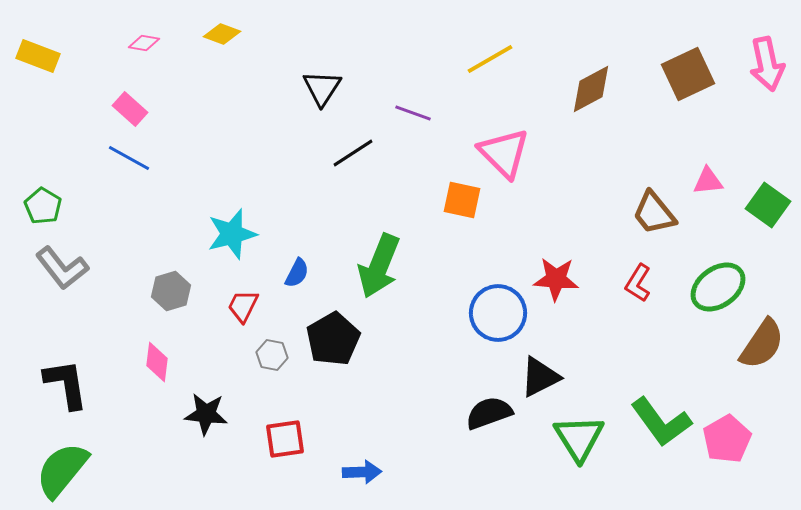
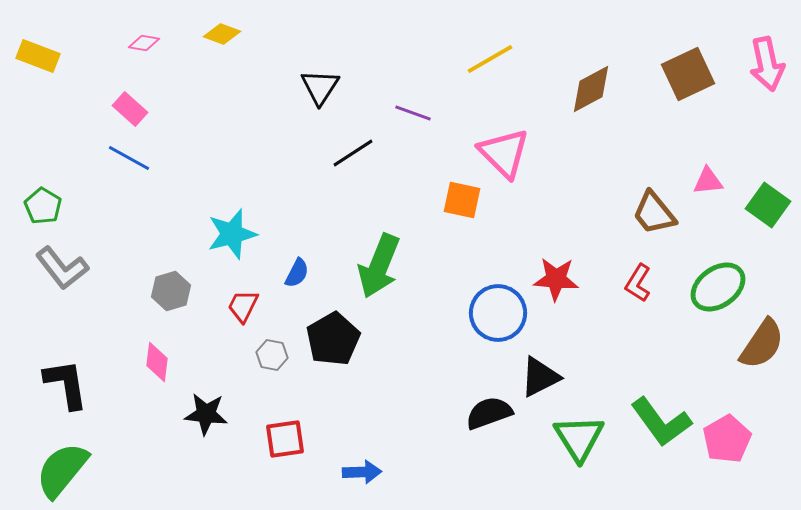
black triangle at (322, 88): moved 2 px left, 1 px up
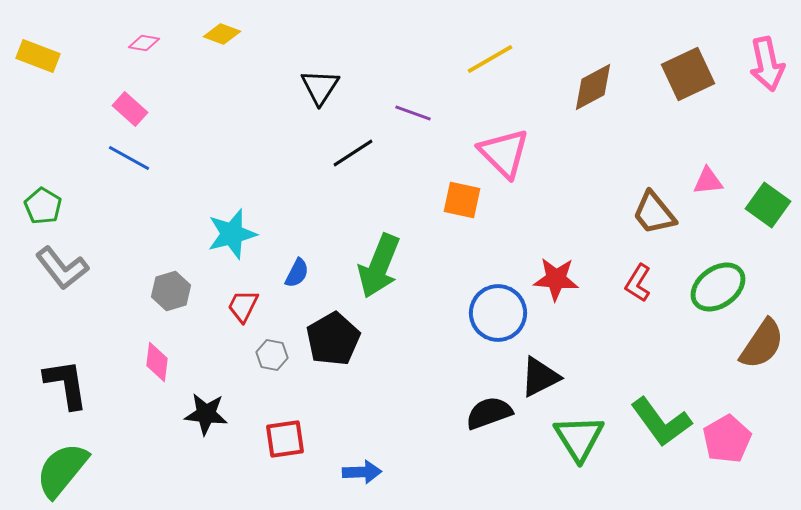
brown diamond at (591, 89): moved 2 px right, 2 px up
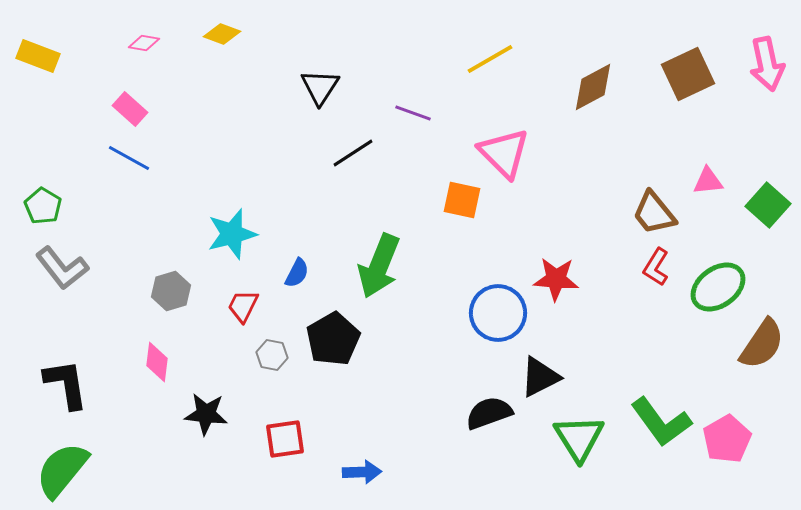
green square at (768, 205): rotated 6 degrees clockwise
red L-shape at (638, 283): moved 18 px right, 16 px up
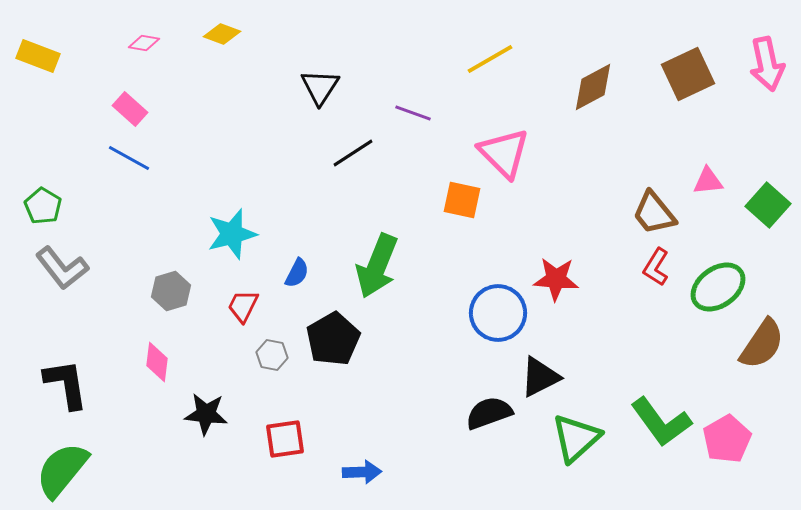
green arrow at (379, 266): moved 2 px left
green triangle at (579, 438): moved 3 px left; rotated 20 degrees clockwise
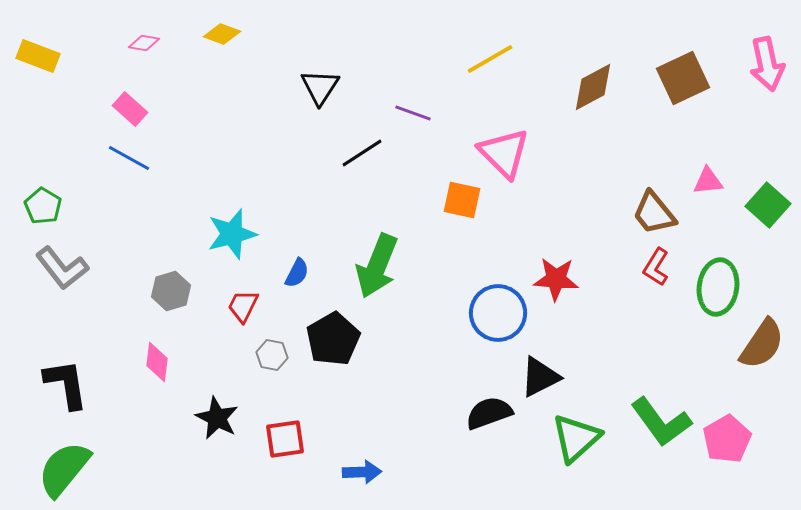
brown square at (688, 74): moved 5 px left, 4 px down
black line at (353, 153): moved 9 px right
green ellipse at (718, 287): rotated 46 degrees counterclockwise
black star at (206, 414): moved 11 px right, 4 px down; rotated 21 degrees clockwise
green semicircle at (62, 470): moved 2 px right, 1 px up
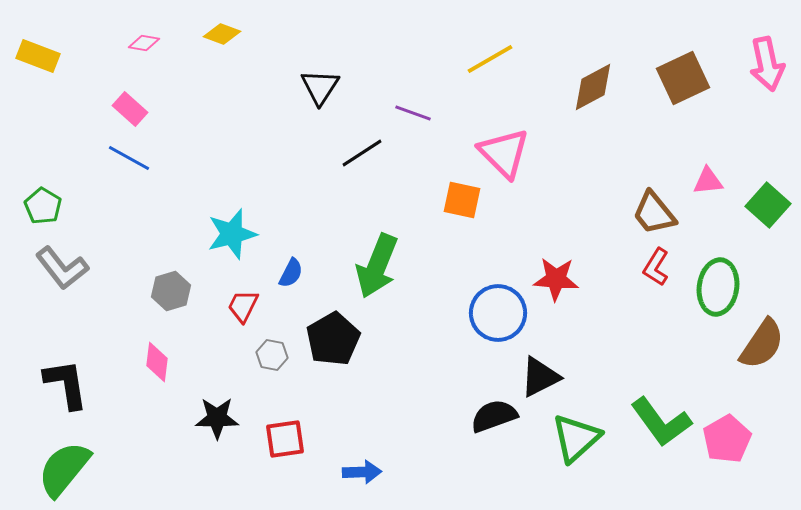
blue semicircle at (297, 273): moved 6 px left
black semicircle at (489, 413): moved 5 px right, 3 px down
black star at (217, 418): rotated 27 degrees counterclockwise
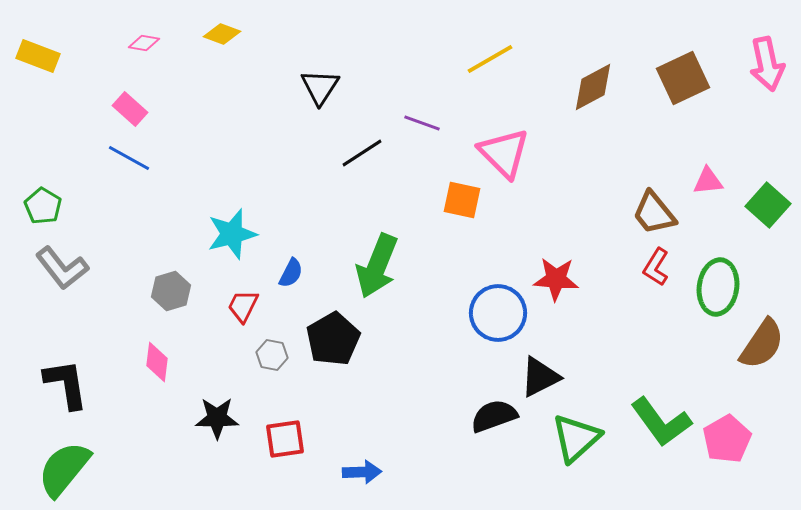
purple line at (413, 113): moved 9 px right, 10 px down
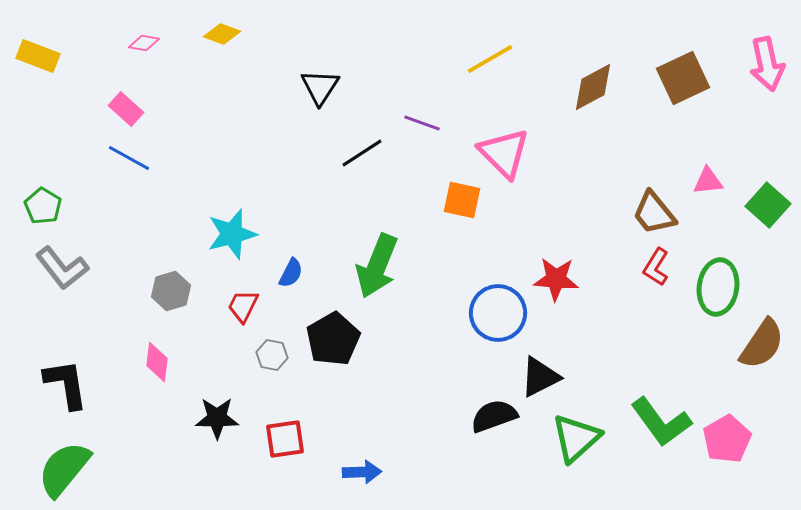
pink rectangle at (130, 109): moved 4 px left
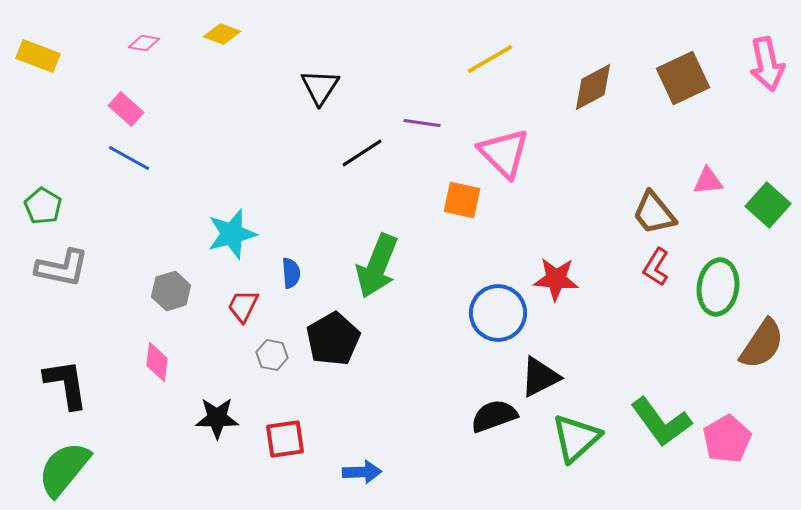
purple line at (422, 123): rotated 12 degrees counterclockwise
gray L-shape at (62, 268): rotated 40 degrees counterclockwise
blue semicircle at (291, 273): rotated 32 degrees counterclockwise
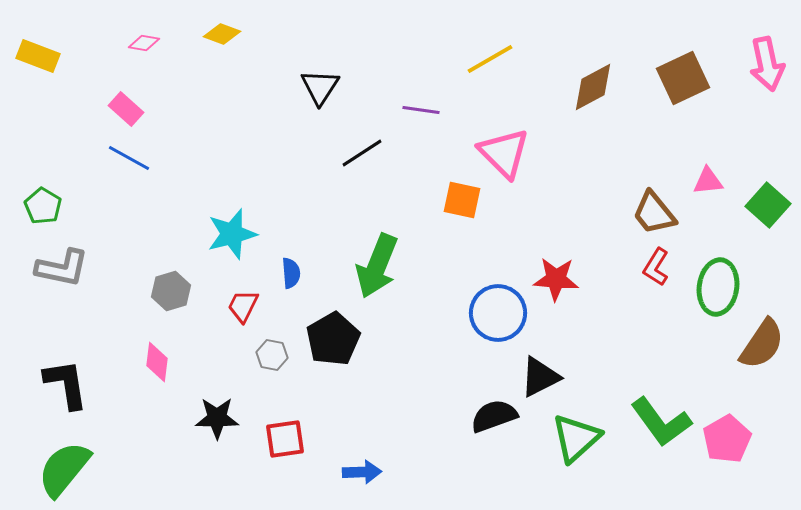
purple line at (422, 123): moved 1 px left, 13 px up
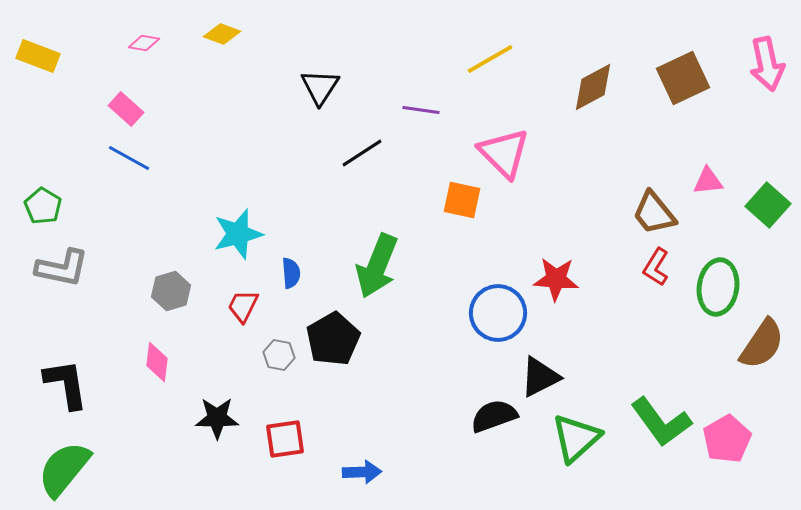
cyan star at (232, 234): moved 6 px right
gray hexagon at (272, 355): moved 7 px right
